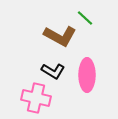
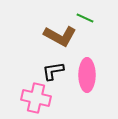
green line: rotated 18 degrees counterclockwise
black L-shape: rotated 140 degrees clockwise
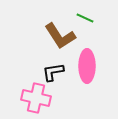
brown L-shape: rotated 28 degrees clockwise
black L-shape: moved 1 px down
pink ellipse: moved 9 px up
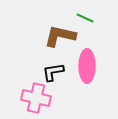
brown L-shape: rotated 136 degrees clockwise
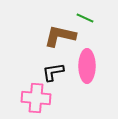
pink cross: rotated 8 degrees counterclockwise
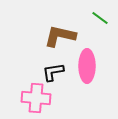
green line: moved 15 px right; rotated 12 degrees clockwise
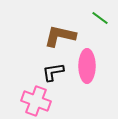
pink cross: moved 3 px down; rotated 16 degrees clockwise
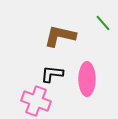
green line: moved 3 px right, 5 px down; rotated 12 degrees clockwise
pink ellipse: moved 13 px down
black L-shape: moved 1 px left, 2 px down; rotated 15 degrees clockwise
